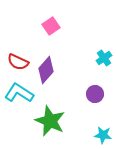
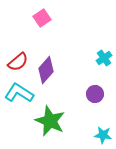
pink square: moved 9 px left, 8 px up
red semicircle: rotated 65 degrees counterclockwise
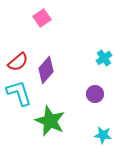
cyan L-shape: rotated 40 degrees clockwise
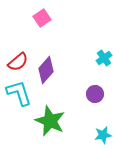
cyan star: rotated 18 degrees counterclockwise
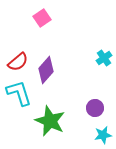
purple circle: moved 14 px down
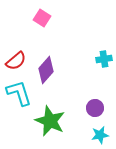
pink square: rotated 24 degrees counterclockwise
cyan cross: moved 1 px down; rotated 28 degrees clockwise
red semicircle: moved 2 px left, 1 px up
cyan star: moved 3 px left
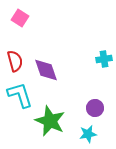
pink square: moved 22 px left
red semicircle: moved 1 px left; rotated 65 degrees counterclockwise
purple diamond: rotated 60 degrees counterclockwise
cyan L-shape: moved 1 px right, 2 px down
cyan star: moved 12 px left, 1 px up
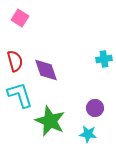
cyan star: rotated 18 degrees clockwise
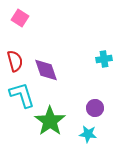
cyan L-shape: moved 2 px right
green star: rotated 12 degrees clockwise
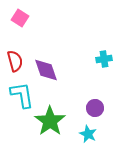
cyan L-shape: rotated 8 degrees clockwise
cyan star: rotated 18 degrees clockwise
